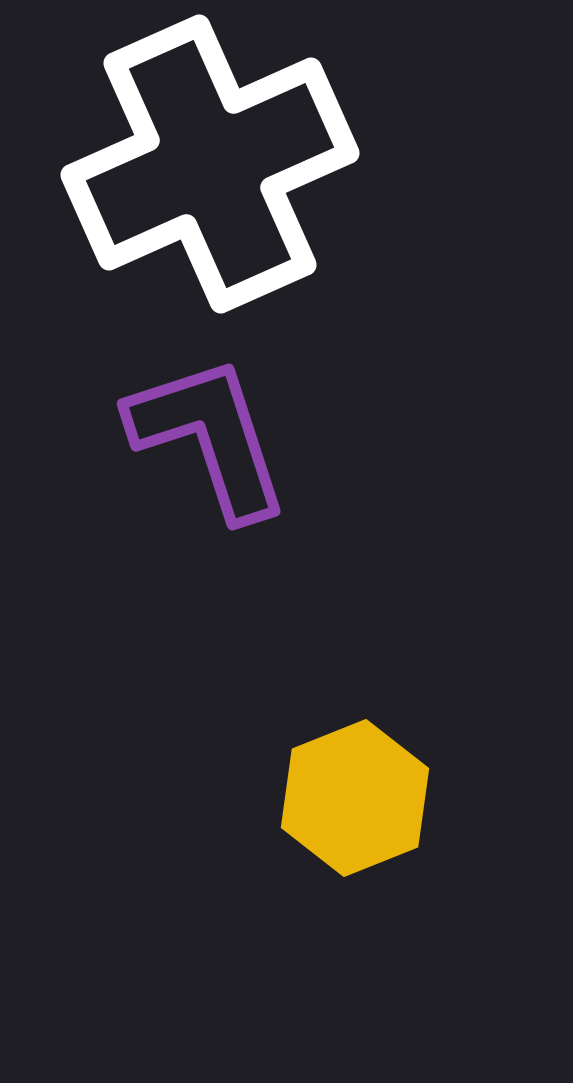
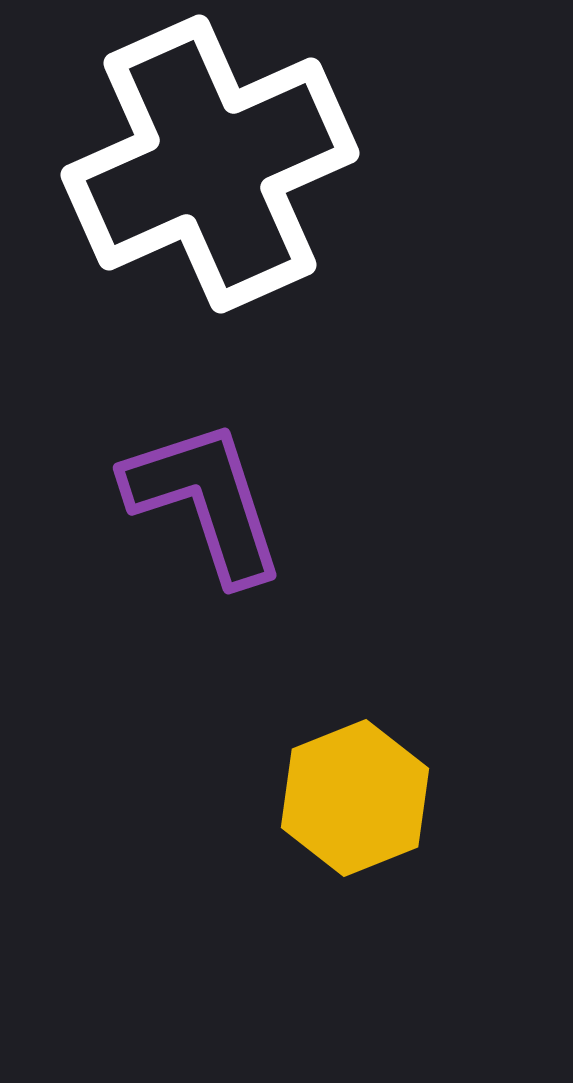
purple L-shape: moved 4 px left, 64 px down
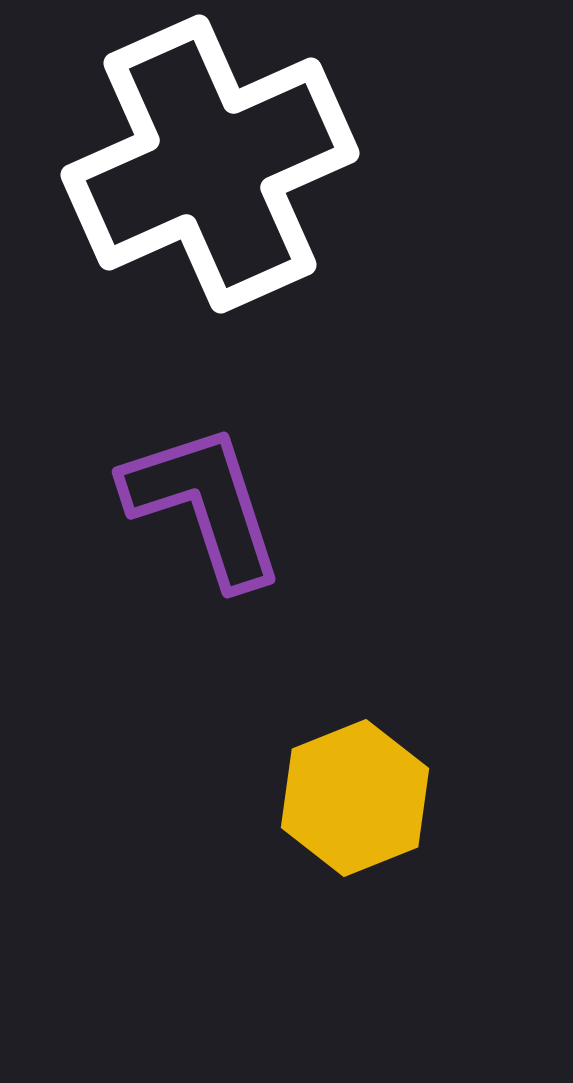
purple L-shape: moved 1 px left, 4 px down
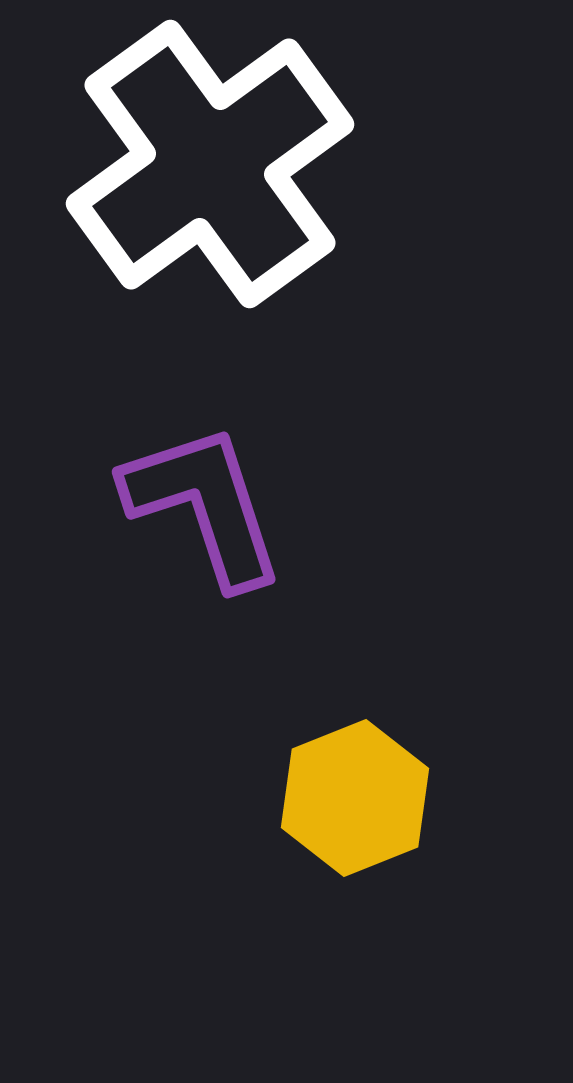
white cross: rotated 12 degrees counterclockwise
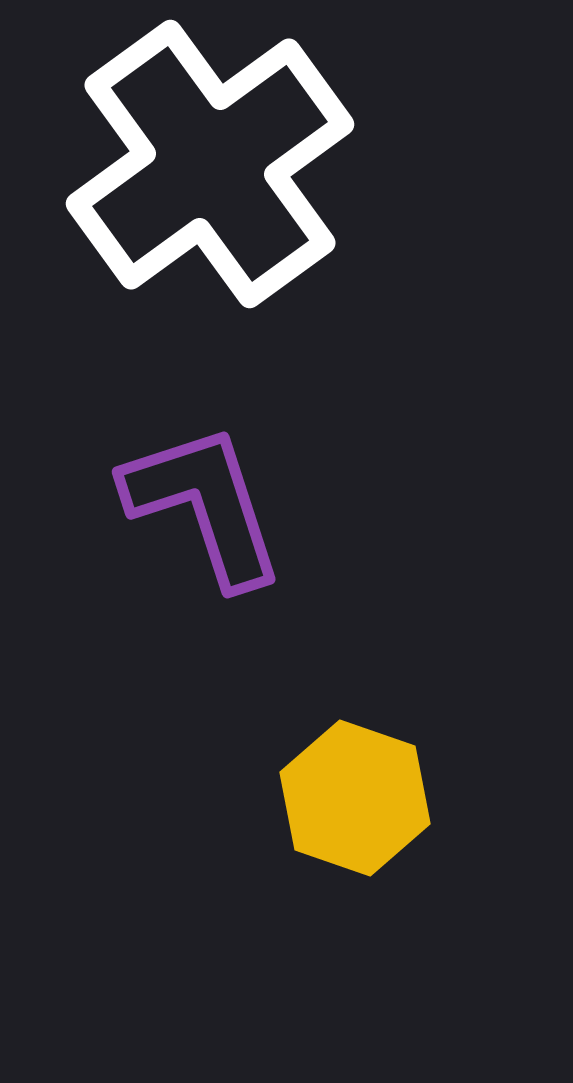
yellow hexagon: rotated 19 degrees counterclockwise
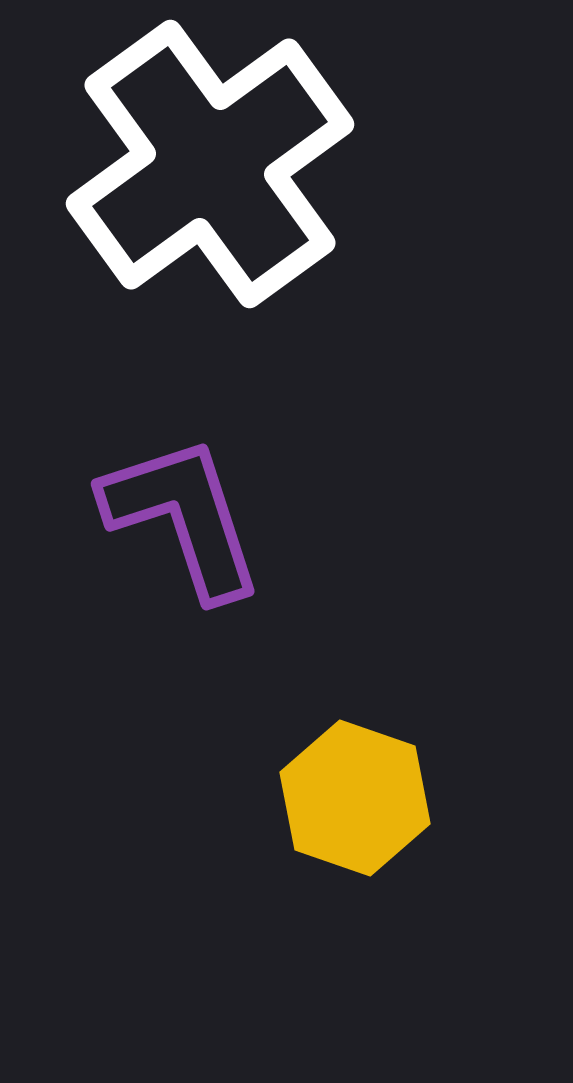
purple L-shape: moved 21 px left, 12 px down
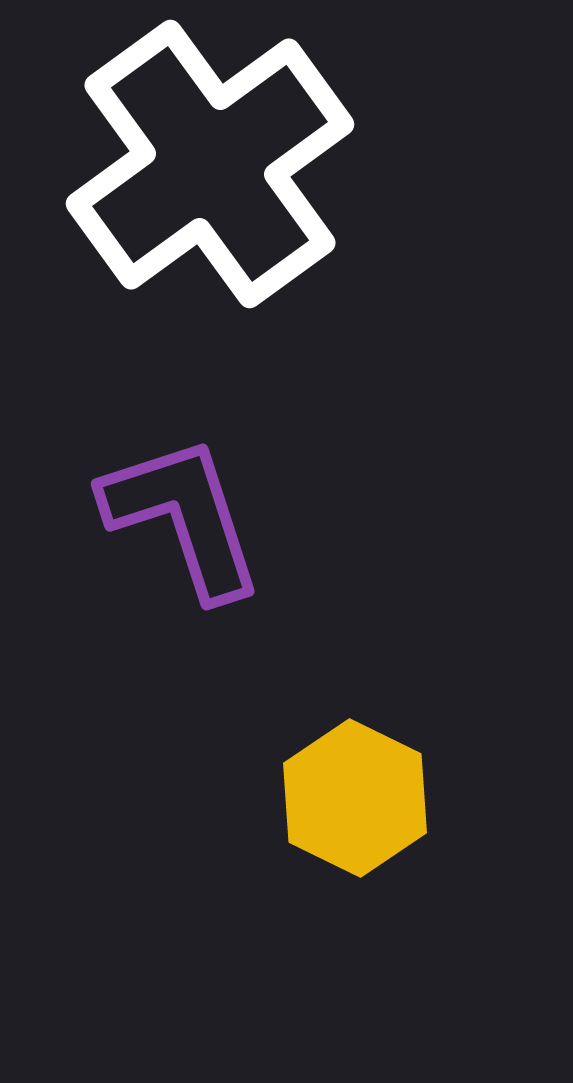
yellow hexagon: rotated 7 degrees clockwise
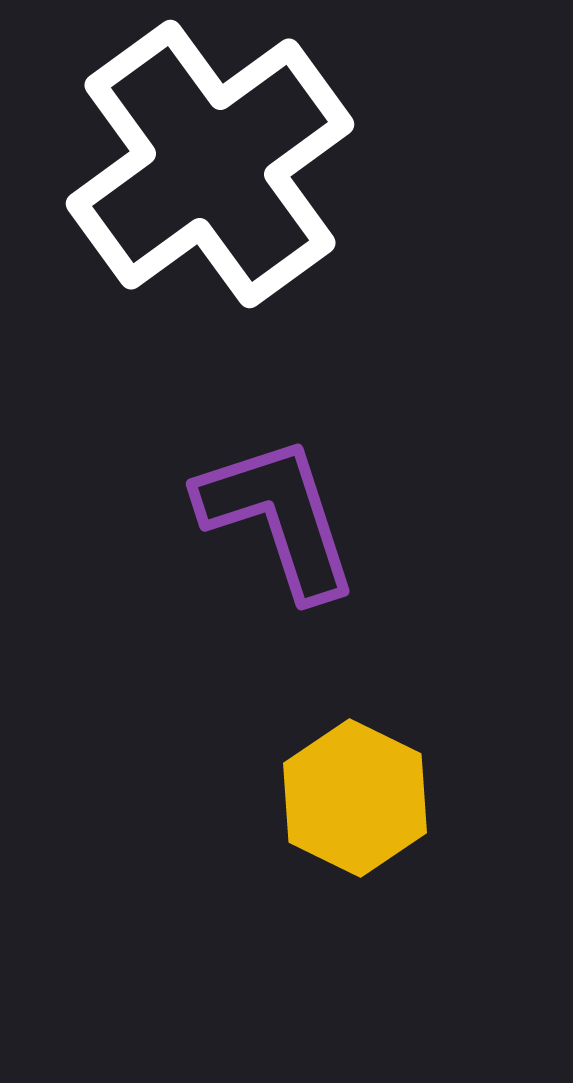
purple L-shape: moved 95 px right
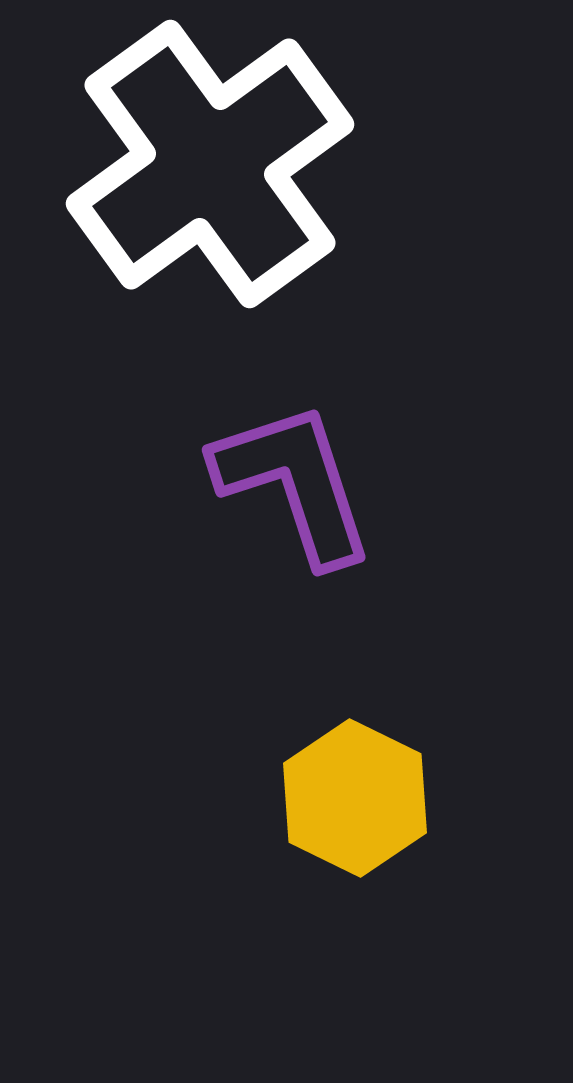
purple L-shape: moved 16 px right, 34 px up
